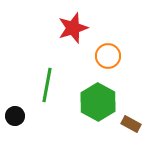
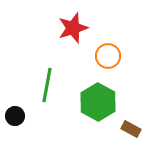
brown rectangle: moved 5 px down
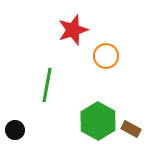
red star: moved 2 px down
orange circle: moved 2 px left
green hexagon: moved 19 px down
black circle: moved 14 px down
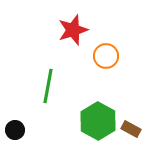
green line: moved 1 px right, 1 px down
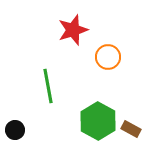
orange circle: moved 2 px right, 1 px down
green line: rotated 20 degrees counterclockwise
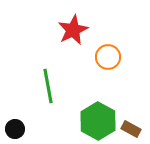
red star: rotated 8 degrees counterclockwise
black circle: moved 1 px up
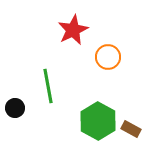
black circle: moved 21 px up
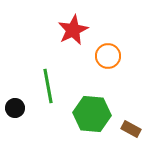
orange circle: moved 1 px up
green hexagon: moved 6 px left, 7 px up; rotated 24 degrees counterclockwise
